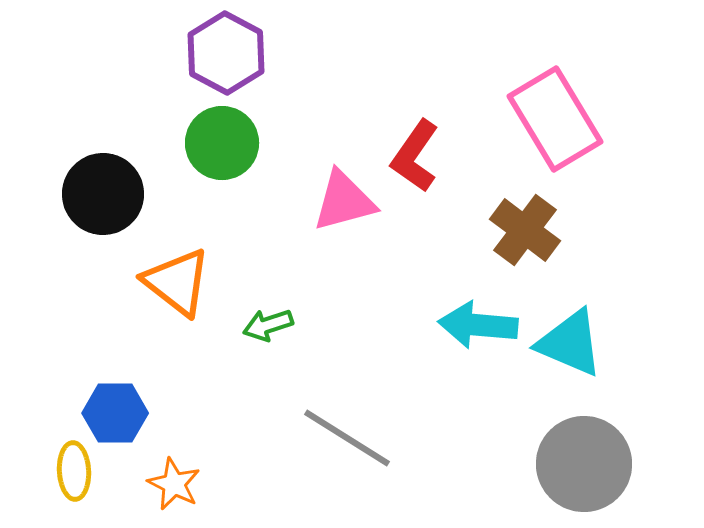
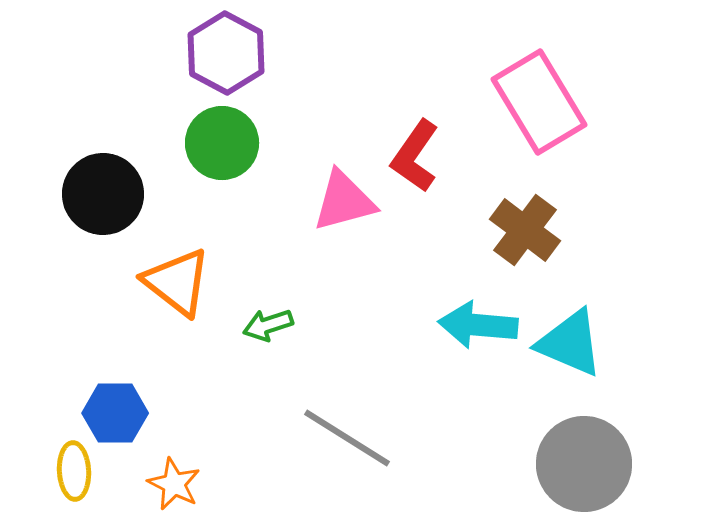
pink rectangle: moved 16 px left, 17 px up
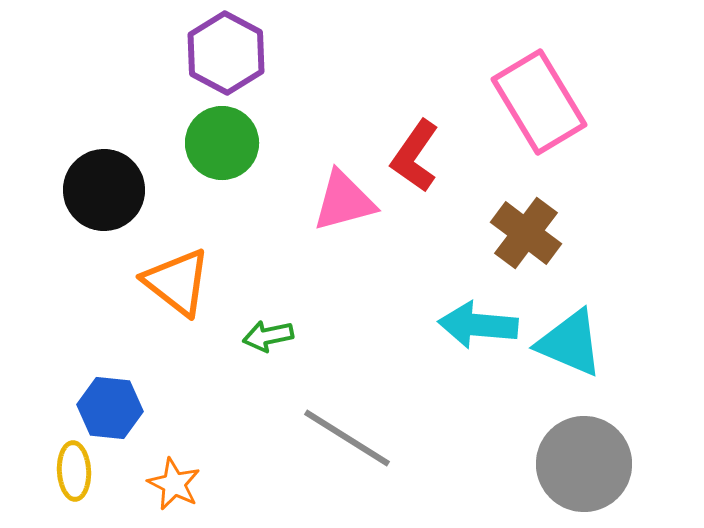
black circle: moved 1 px right, 4 px up
brown cross: moved 1 px right, 3 px down
green arrow: moved 11 px down; rotated 6 degrees clockwise
blue hexagon: moved 5 px left, 5 px up; rotated 6 degrees clockwise
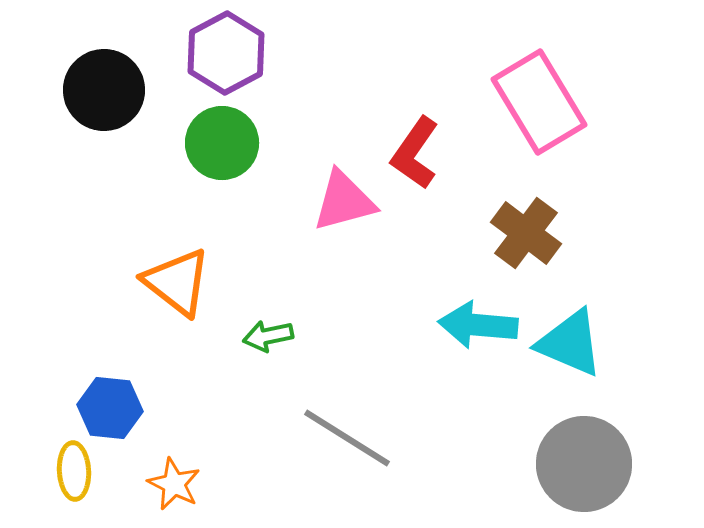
purple hexagon: rotated 4 degrees clockwise
red L-shape: moved 3 px up
black circle: moved 100 px up
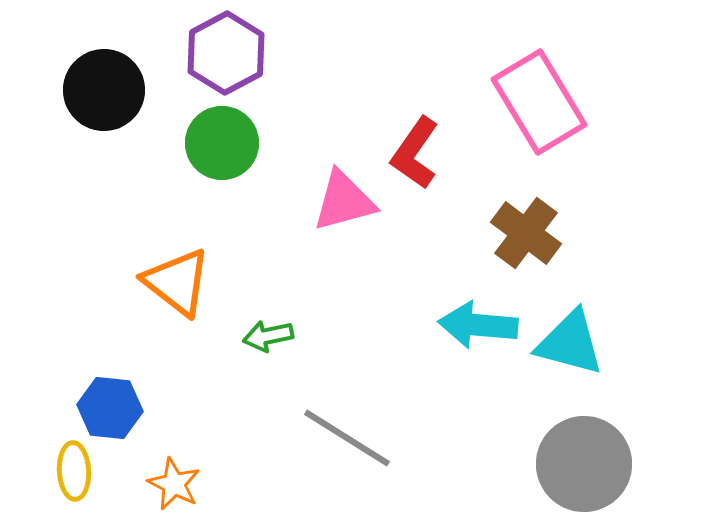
cyan triangle: rotated 8 degrees counterclockwise
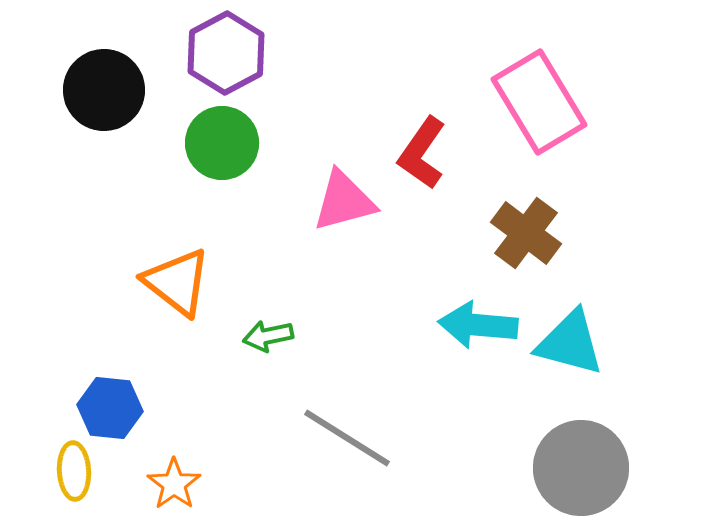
red L-shape: moved 7 px right
gray circle: moved 3 px left, 4 px down
orange star: rotated 10 degrees clockwise
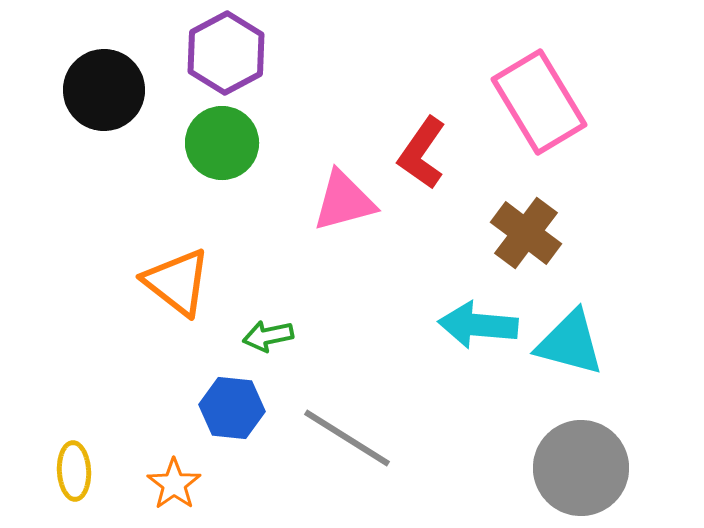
blue hexagon: moved 122 px right
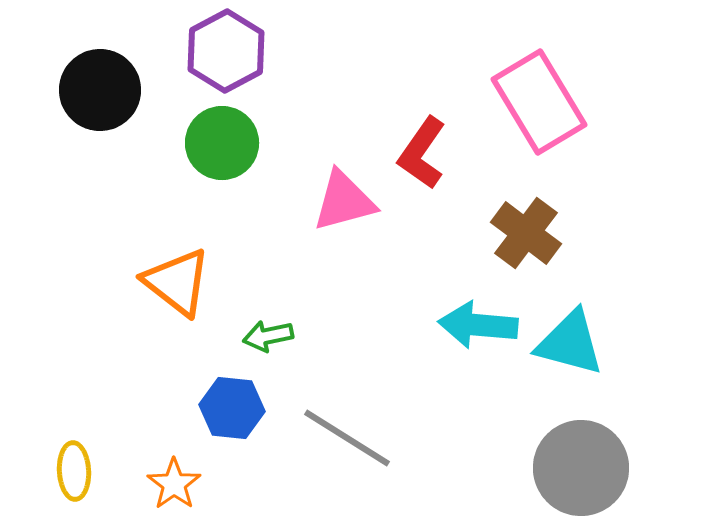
purple hexagon: moved 2 px up
black circle: moved 4 px left
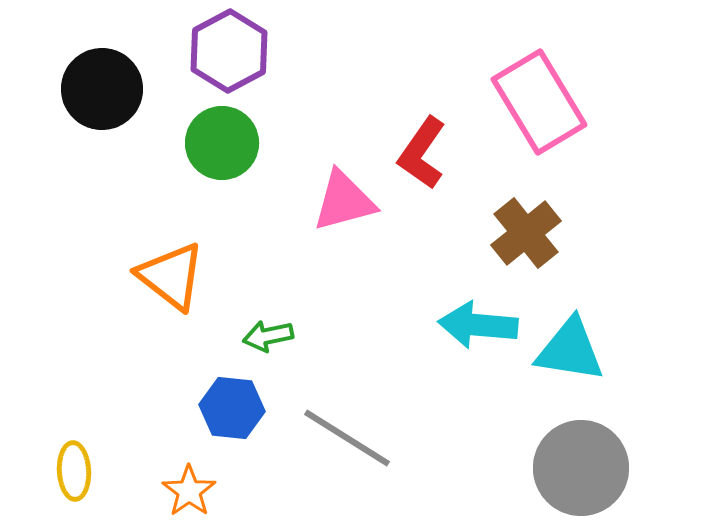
purple hexagon: moved 3 px right
black circle: moved 2 px right, 1 px up
brown cross: rotated 14 degrees clockwise
orange triangle: moved 6 px left, 6 px up
cyan triangle: moved 7 px down; rotated 6 degrees counterclockwise
orange star: moved 15 px right, 7 px down
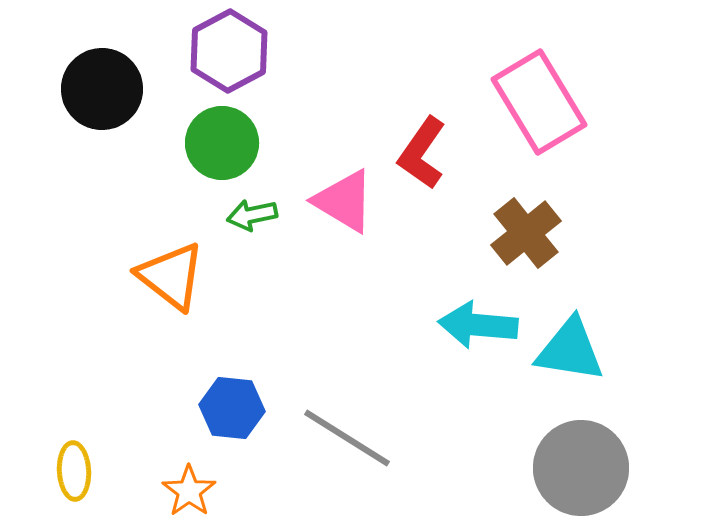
pink triangle: rotated 46 degrees clockwise
green arrow: moved 16 px left, 121 px up
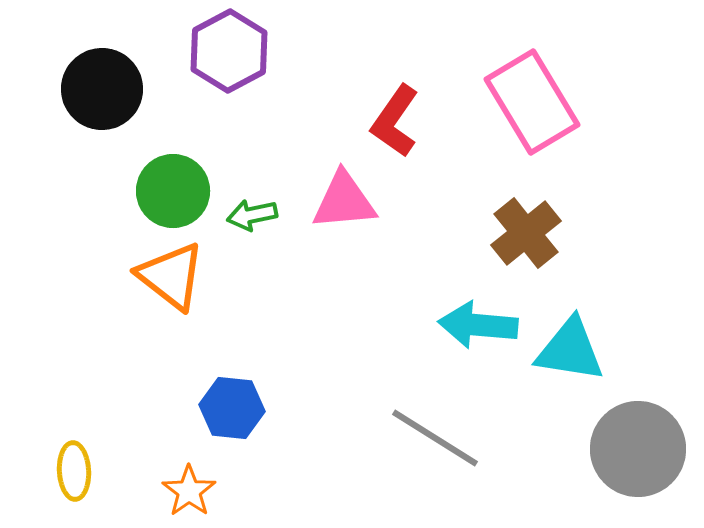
pink rectangle: moved 7 px left
green circle: moved 49 px left, 48 px down
red L-shape: moved 27 px left, 32 px up
pink triangle: rotated 36 degrees counterclockwise
gray line: moved 88 px right
gray circle: moved 57 px right, 19 px up
